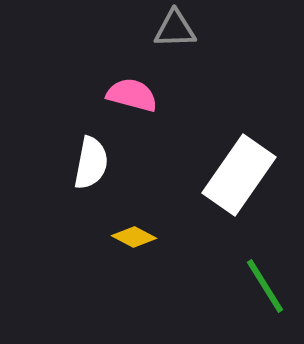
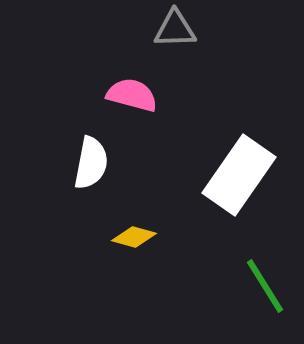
yellow diamond: rotated 12 degrees counterclockwise
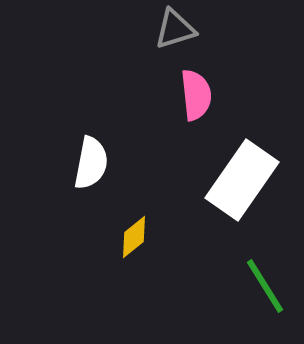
gray triangle: rotated 15 degrees counterclockwise
pink semicircle: moved 64 px right; rotated 69 degrees clockwise
white rectangle: moved 3 px right, 5 px down
yellow diamond: rotated 54 degrees counterclockwise
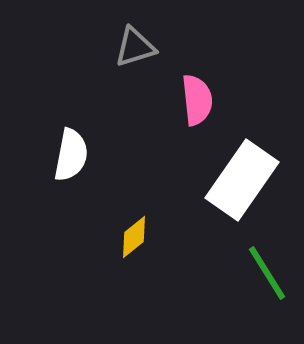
gray triangle: moved 40 px left, 18 px down
pink semicircle: moved 1 px right, 5 px down
white semicircle: moved 20 px left, 8 px up
green line: moved 2 px right, 13 px up
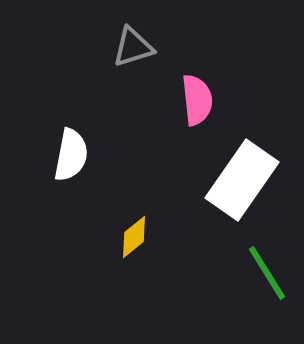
gray triangle: moved 2 px left
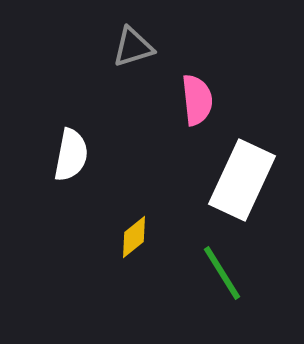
white rectangle: rotated 10 degrees counterclockwise
green line: moved 45 px left
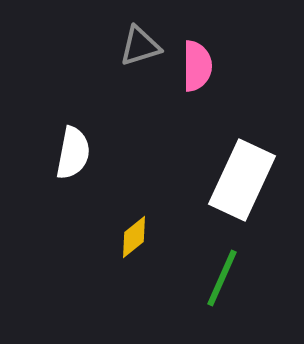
gray triangle: moved 7 px right, 1 px up
pink semicircle: moved 34 px up; rotated 6 degrees clockwise
white semicircle: moved 2 px right, 2 px up
green line: moved 5 px down; rotated 56 degrees clockwise
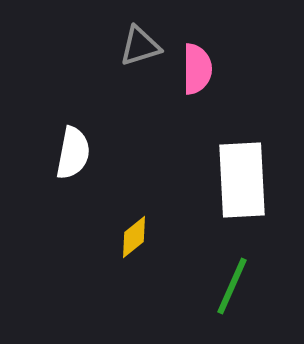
pink semicircle: moved 3 px down
white rectangle: rotated 28 degrees counterclockwise
green line: moved 10 px right, 8 px down
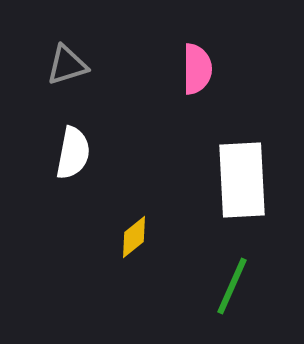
gray triangle: moved 73 px left, 19 px down
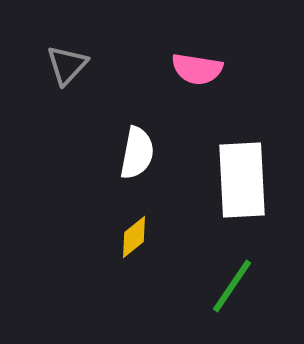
gray triangle: rotated 30 degrees counterclockwise
pink semicircle: rotated 99 degrees clockwise
white semicircle: moved 64 px right
green line: rotated 10 degrees clockwise
